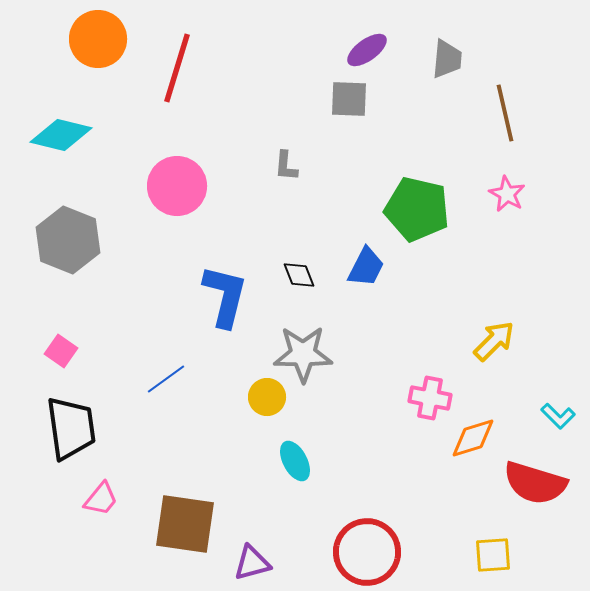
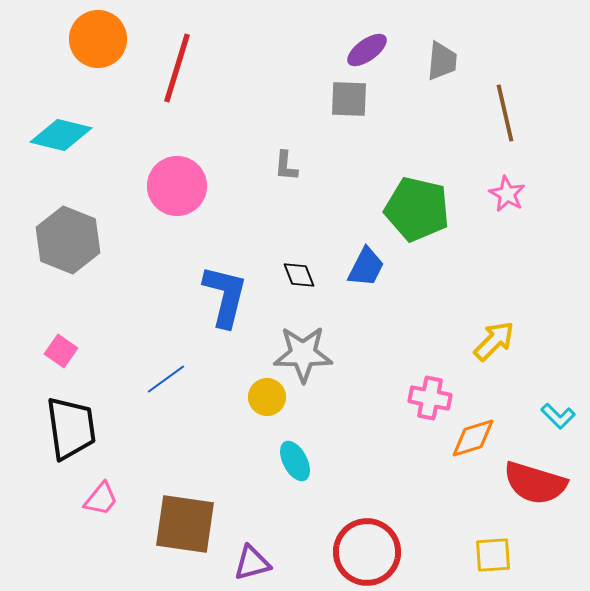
gray trapezoid: moved 5 px left, 2 px down
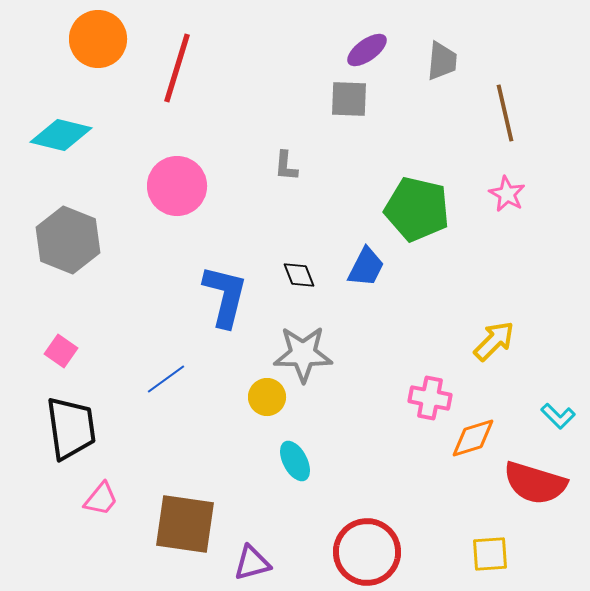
yellow square: moved 3 px left, 1 px up
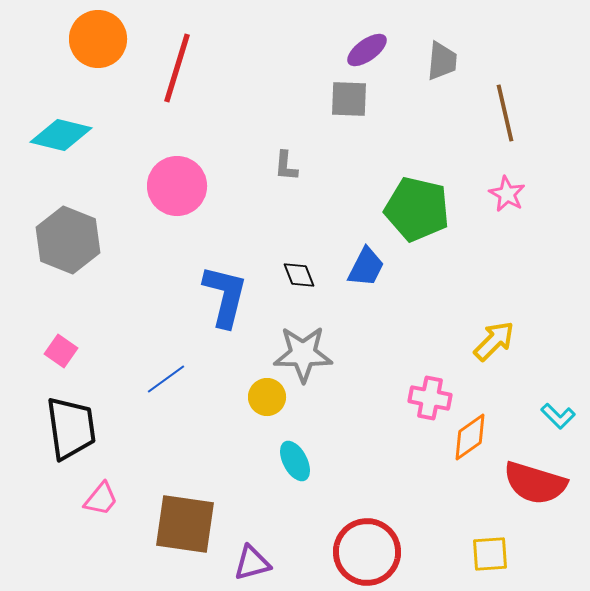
orange diamond: moved 3 px left, 1 px up; rotated 18 degrees counterclockwise
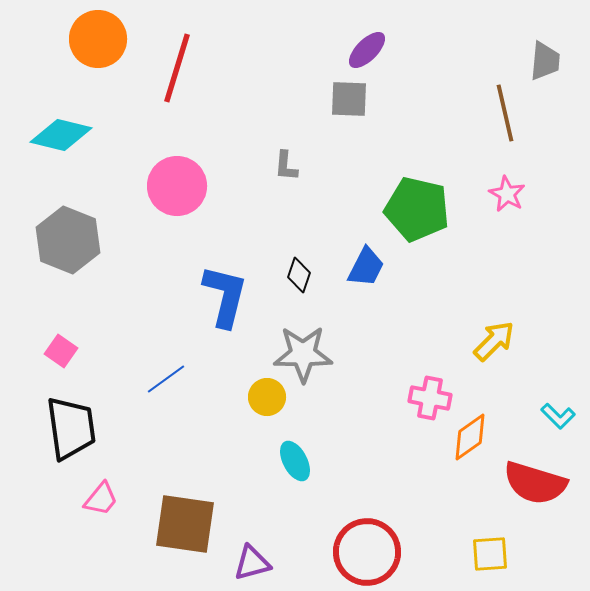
purple ellipse: rotated 9 degrees counterclockwise
gray trapezoid: moved 103 px right
black diamond: rotated 40 degrees clockwise
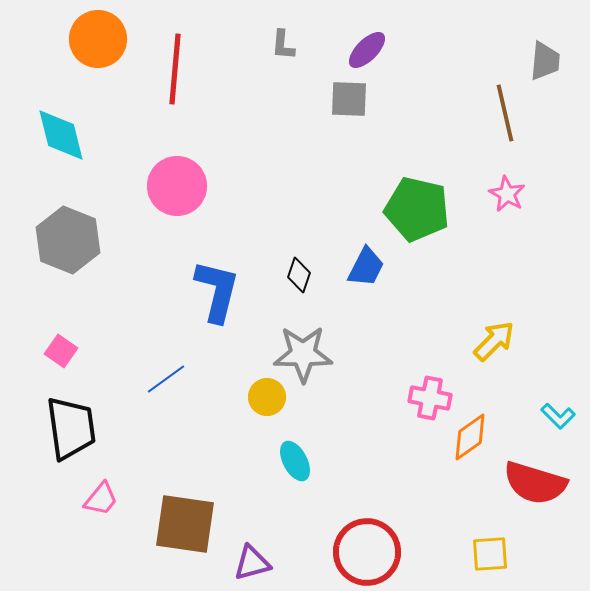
red line: moved 2 px left, 1 px down; rotated 12 degrees counterclockwise
cyan diamond: rotated 62 degrees clockwise
gray L-shape: moved 3 px left, 121 px up
blue L-shape: moved 8 px left, 5 px up
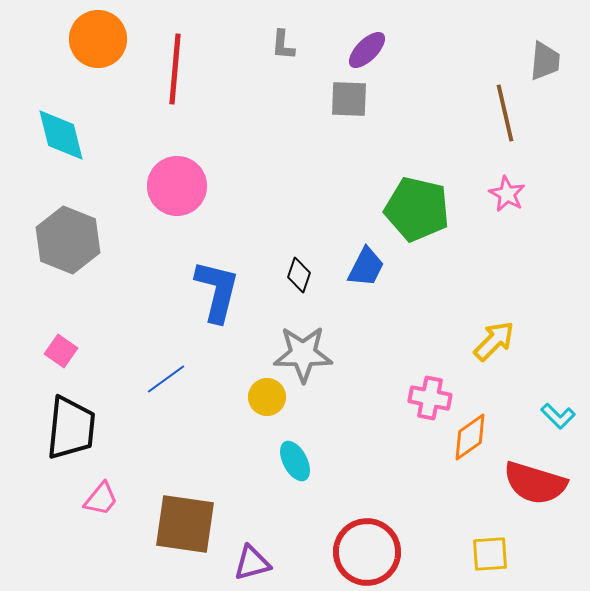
black trapezoid: rotated 14 degrees clockwise
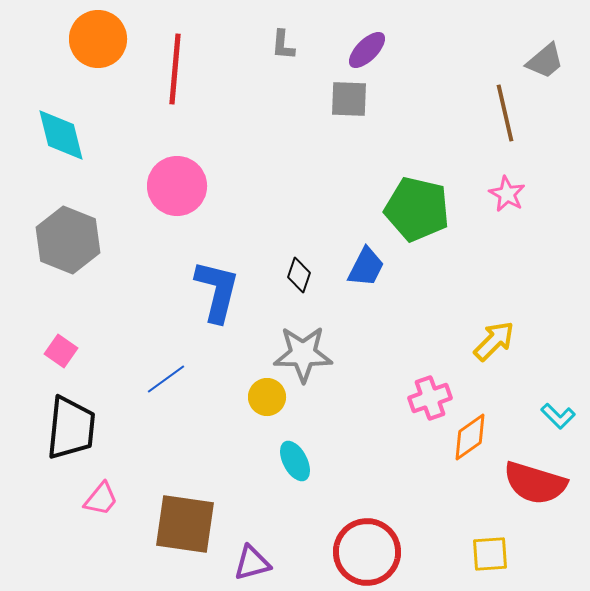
gray trapezoid: rotated 45 degrees clockwise
pink cross: rotated 30 degrees counterclockwise
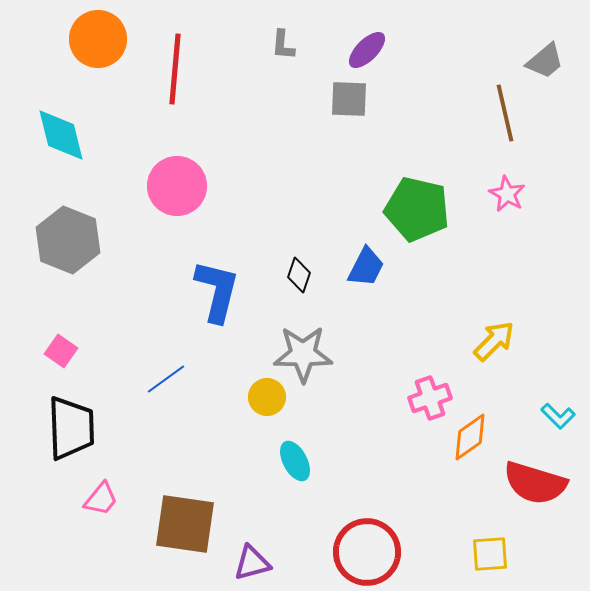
black trapezoid: rotated 8 degrees counterclockwise
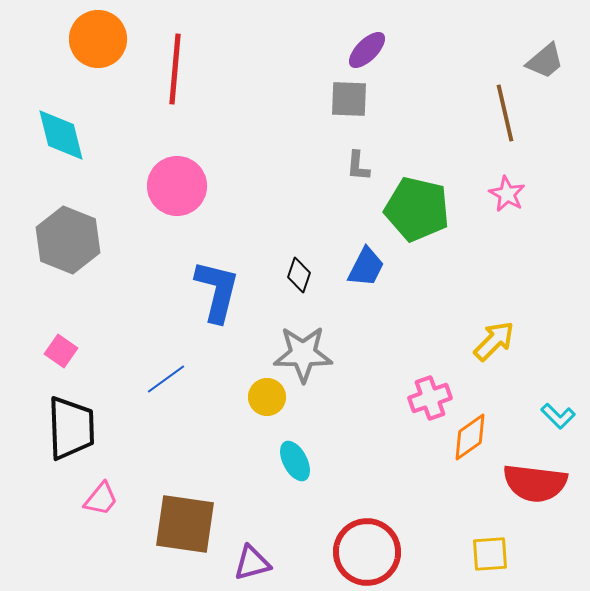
gray L-shape: moved 75 px right, 121 px down
red semicircle: rotated 10 degrees counterclockwise
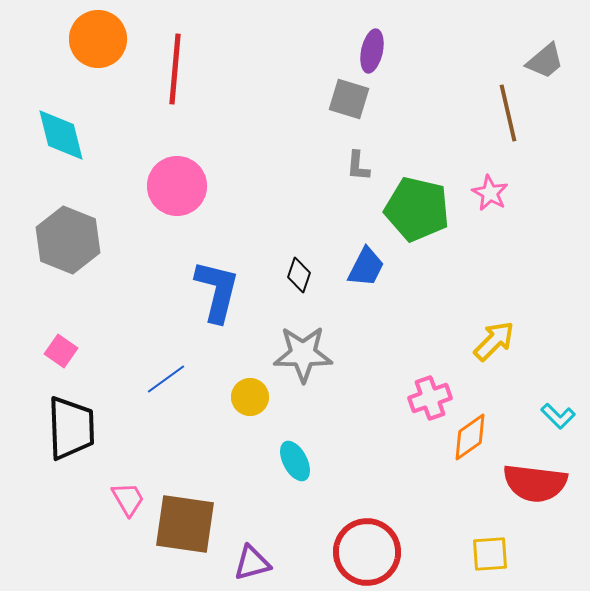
purple ellipse: moved 5 px right, 1 px down; rotated 33 degrees counterclockwise
gray square: rotated 15 degrees clockwise
brown line: moved 3 px right
pink star: moved 17 px left, 1 px up
yellow circle: moved 17 px left
pink trapezoid: moved 27 px right; rotated 69 degrees counterclockwise
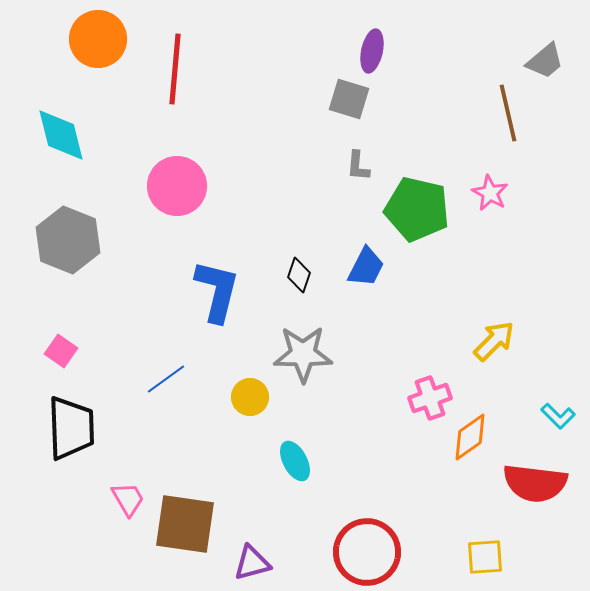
yellow square: moved 5 px left, 3 px down
